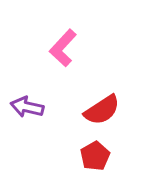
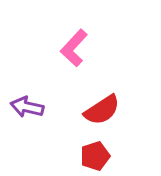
pink L-shape: moved 11 px right
red pentagon: rotated 12 degrees clockwise
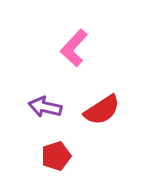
purple arrow: moved 18 px right
red pentagon: moved 39 px left
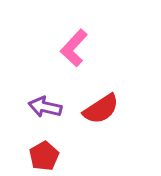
red semicircle: moved 1 px left, 1 px up
red pentagon: moved 12 px left; rotated 12 degrees counterclockwise
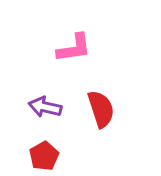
pink L-shape: rotated 141 degrees counterclockwise
red semicircle: rotated 75 degrees counterclockwise
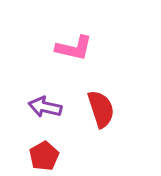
pink L-shape: rotated 21 degrees clockwise
